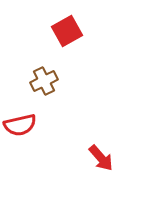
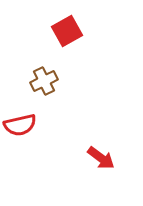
red arrow: rotated 12 degrees counterclockwise
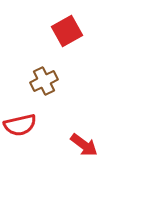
red arrow: moved 17 px left, 13 px up
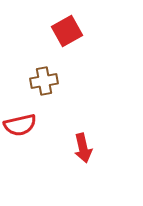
brown cross: rotated 16 degrees clockwise
red arrow: moved 1 px left, 3 px down; rotated 40 degrees clockwise
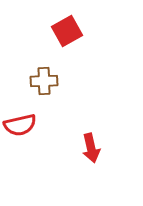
brown cross: rotated 8 degrees clockwise
red arrow: moved 8 px right
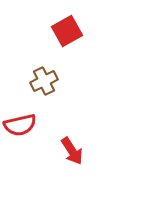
brown cross: rotated 24 degrees counterclockwise
red arrow: moved 19 px left, 3 px down; rotated 20 degrees counterclockwise
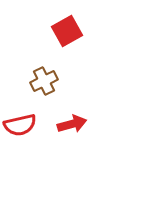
red arrow: moved 27 px up; rotated 72 degrees counterclockwise
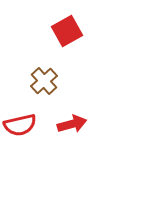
brown cross: rotated 16 degrees counterclockwise
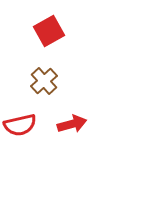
red square: moved 18 px left
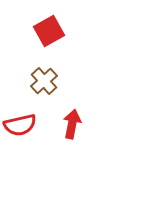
red arrow: rotated 64 degrees counterclockwise
